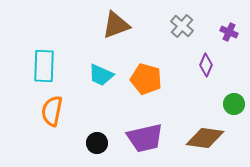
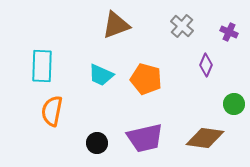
cyan rectangle: moved 2 px left
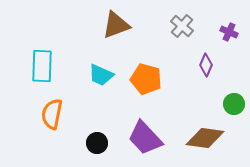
orange semicircle: moved 3 px down
purple trapezoid: rotated 60 degrees clockwise
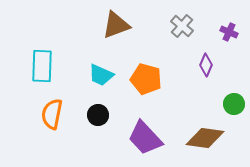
black circle: moved 1 px right, 28 px up
